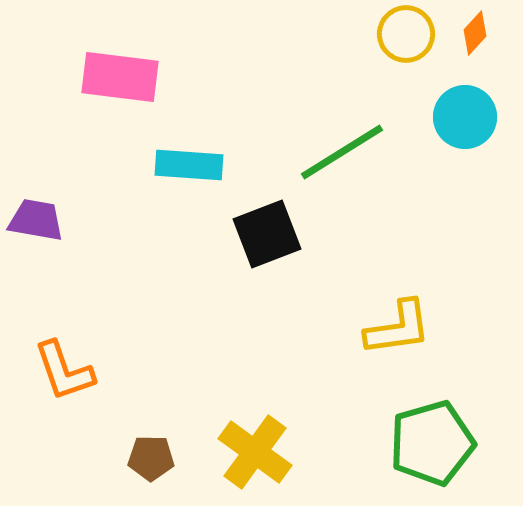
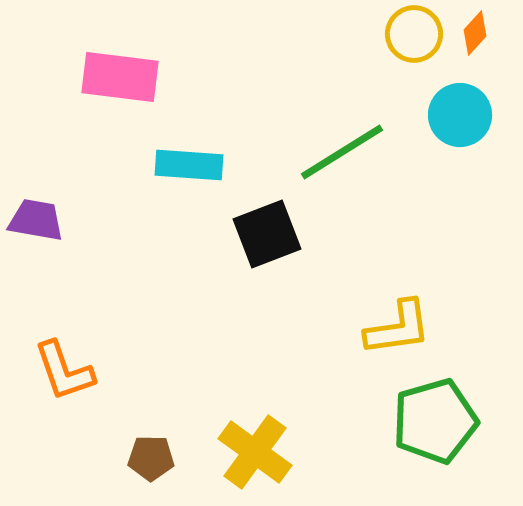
yellow circle: moved 8 px right
cyan circle: moved 5 px left, 2 px up
green pentagon: moved 3 px right, 22 px up
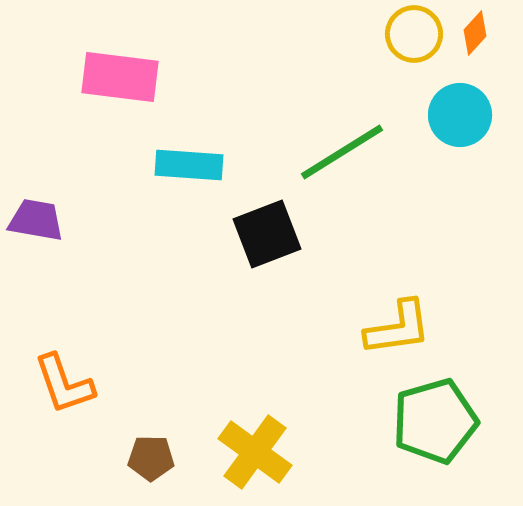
orange L-shape: moved 13 px down
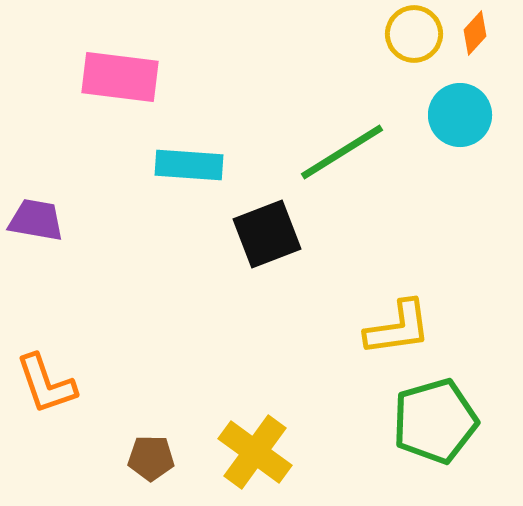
orange L-shape: moved 18 px left
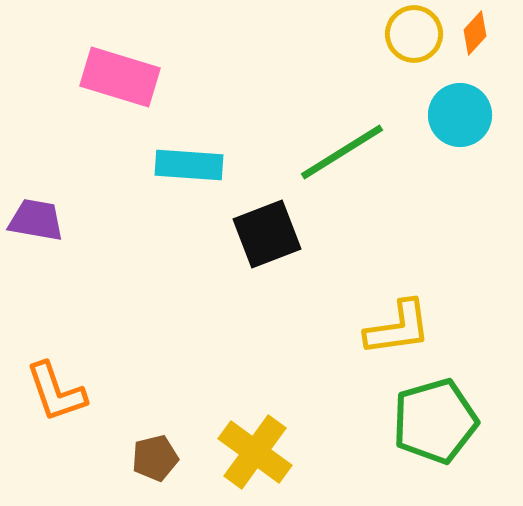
pink rectangle: rotated 10 degrees clockwise
orange L-shape: moved 10 px right, 8 px down
brown pentagon: moved 4 px right; rotated 15 degrees counterclockwise
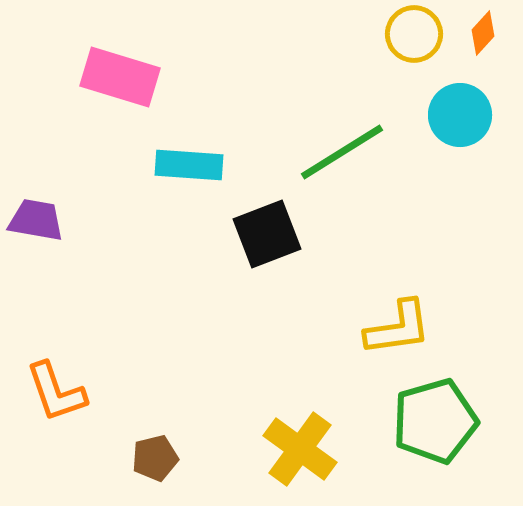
orange diamond: moved 8 px right
yellow cross: moved 45 px right, 3 px up
